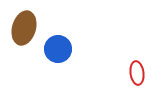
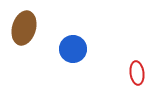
blue circle: moved 15 px right
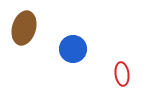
red ellipse: moved 15 px left, 1 px down
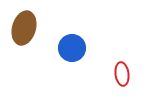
blue circle: moved 1 px left, 1 px up
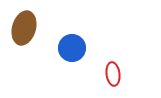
red ellipse: moved 9 px left
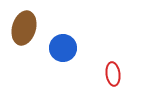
blue circle: moved 9 px left
